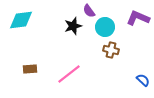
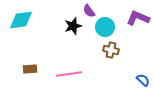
pink line: rotated 30 degrees clockwise
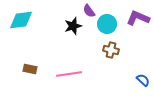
cyan circle: moved 2 px right, 3 px up
brown rectangle: rotated 16 degrees clockwise
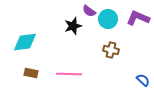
purple semicircle: rotated 16 degrees counterclockwise
cyan diamond: moved 4 px right, 22 px down
cyan circle: moved 1 px right, 5 px up
brown rectangle: moved 1 px right, 4 px down
pink line: rotated 10 degrees clockwise
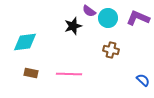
cyan circle: moved 1 px up
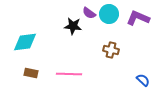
purple semicircle: moved 2 px down
cyan circle: moved 1 px right, 4 px up
black star: rotated 24 degrees clockwise
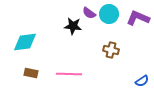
blue semicircle: moved 1 px left, 1 px down; rotated 104 degrees clockwise
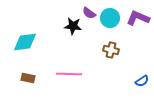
cyan circle: moved 1 px right, 4 px down
brown rectangle: moved 3 px left, 5 px down
